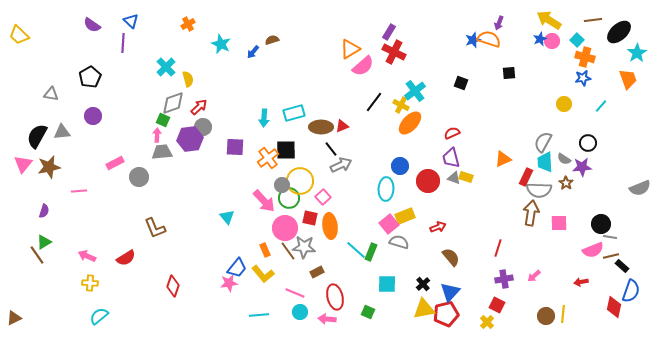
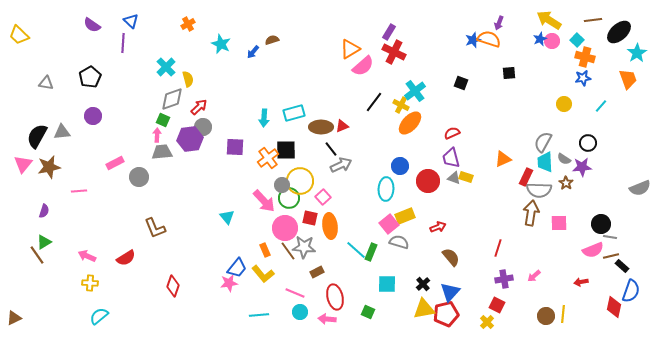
gray triangle at (51, 94): moved 5 px left, 11 px up
gray diamond at (173, 103): moved 1 px left, 4 px up
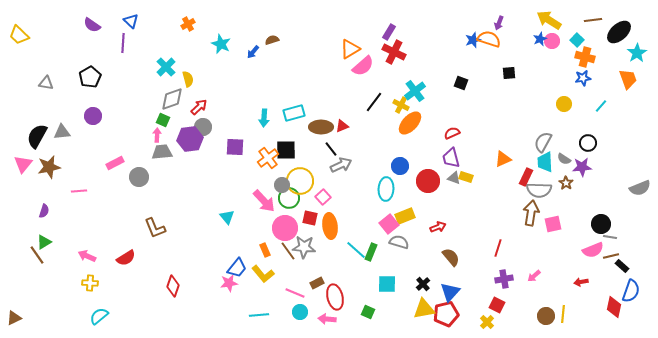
pink square at (559, 223): moved 6 px left, 1 px down; rotated 12 degrees counterclockwise
brown rectangle at (317, 272): moved 11 px down
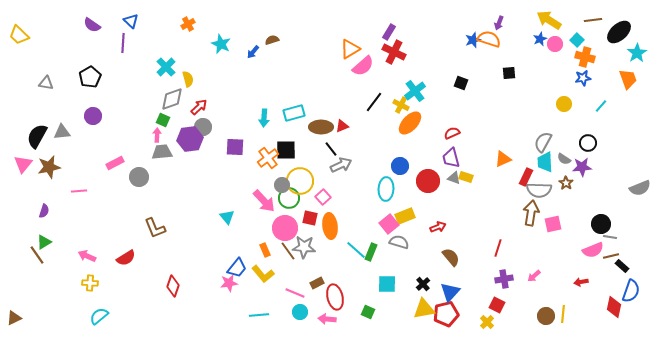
pink circle at (552, 41): moved 3 px right, 3 px down
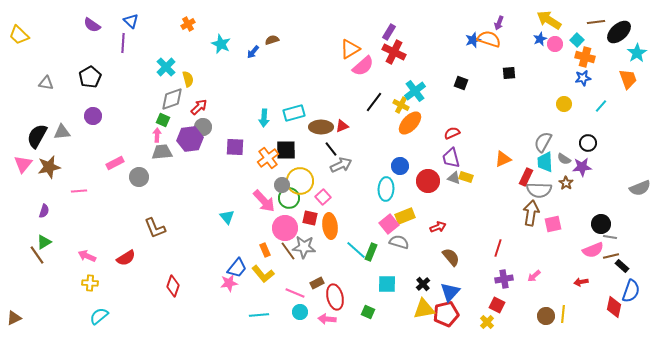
brown line at (593, 20): moved 3 px right, 2 px down
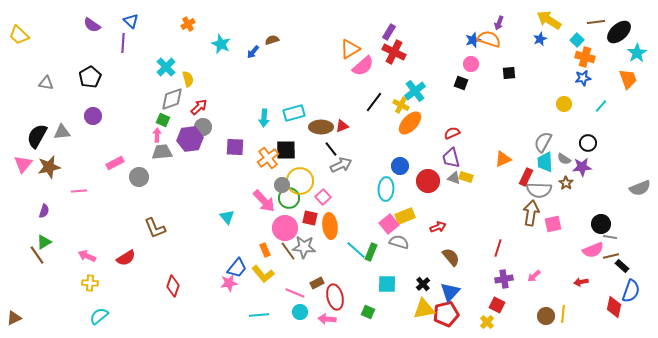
pink circle at (555, 44): moved 84 px left, 20 px down
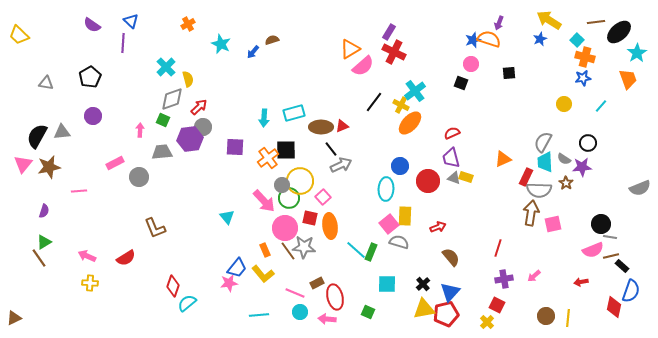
pink arrow at (157, 135): moved 17 px left, 5 px up
yellow rectangle at (405, 216): rotated 66 degrees counterclockwise
brown line at (37, 255): moved 2 px right, 3 px down
yellow line at (563, 314): moved 5 px right, 4 px down
cyan semicircle at (99, 316): moved 88 px right, 13 px up
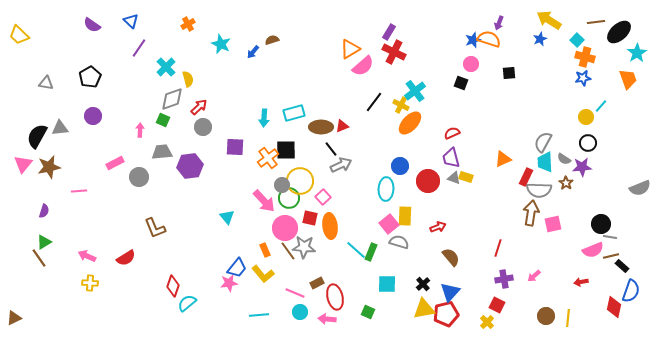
purple line at (123, 43): moved 16 px right, 5 px down; rotated 30 degrees clockwise
yellow circle at (564, 104): moved 22 px right, 13 px down
gray triangle at (62, 132): moved 2 px left, 4 px up
purple hexagon at (190, 139): moved 27 px down
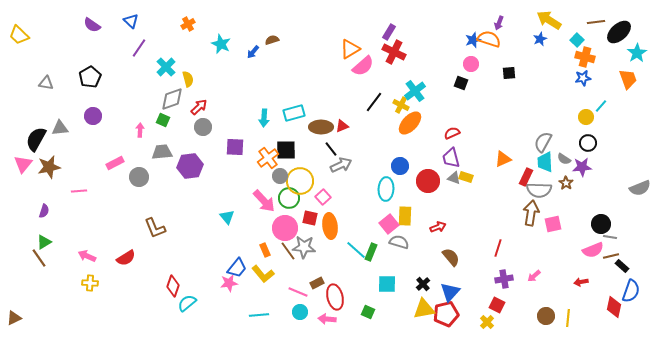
black semicircle at (37, 136): moved 1 px left, 3 px down
gray circle at (282, 185): moved 2 px left, 9 px up
pink line at (295, 293): moved 3 px right, 1 px up
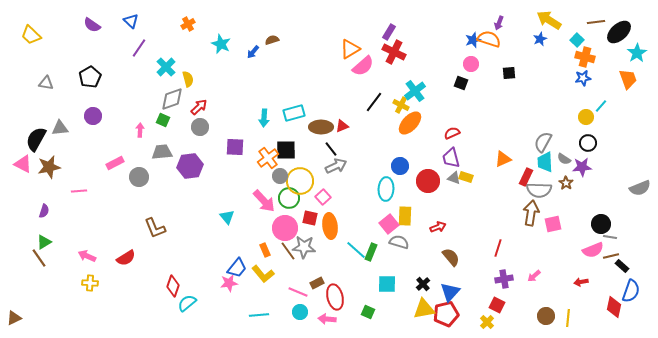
yellow trapezoid at (19, 35): moved 12 px right
gray circle at (203, 127): moved 3 px left
pink triangle at (23, 164): rotated 42 degrees counterclockwise
gray arrow at (341, 165): moved 5 px left, 1 px down
